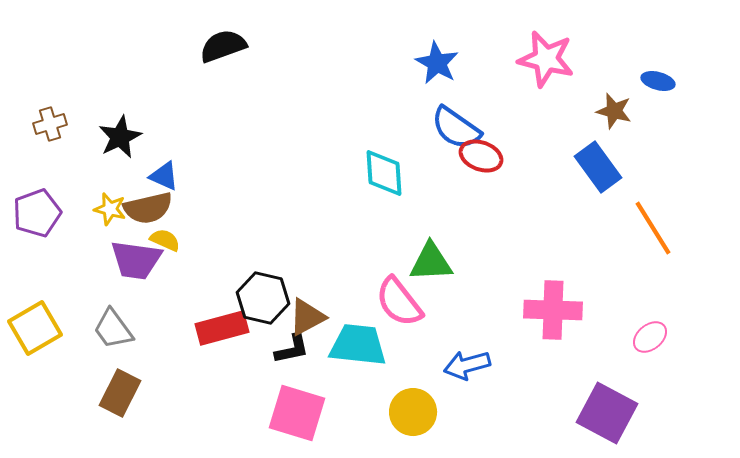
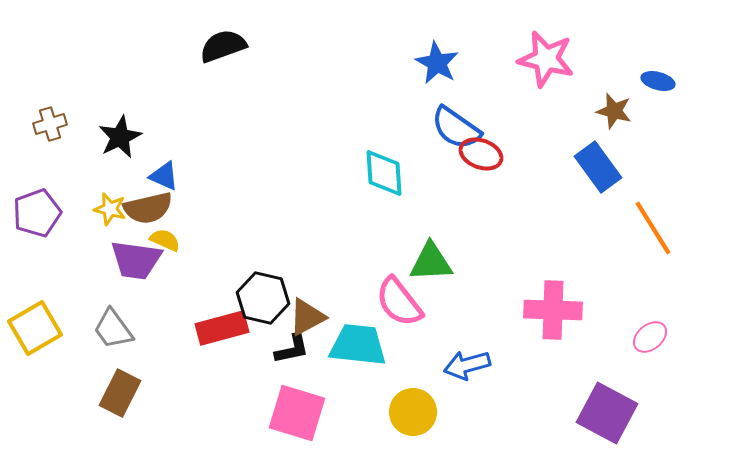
red ellipse: moved 2 px up
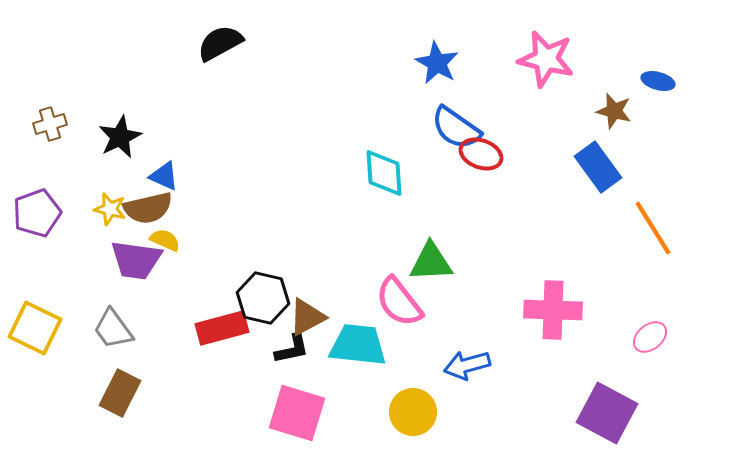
black semicircle: moved 3 px left, 3 px up; rotated 9 degrees counterclockwise
yellow square: rotated 34 degrees counterclockwise
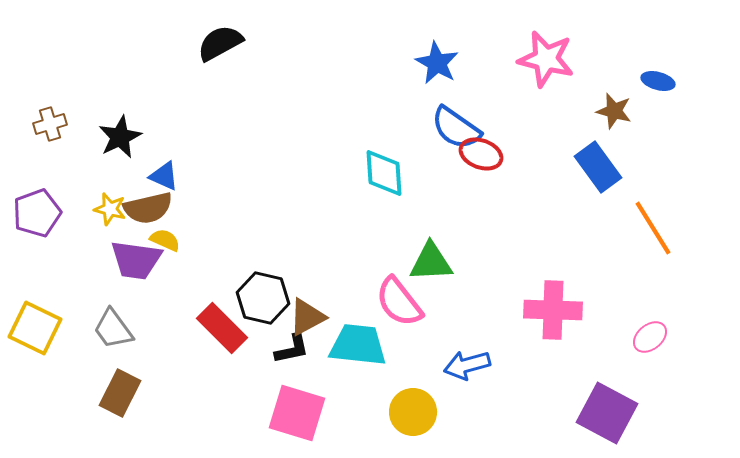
red rectangle: rotated 60 degrees clockwise
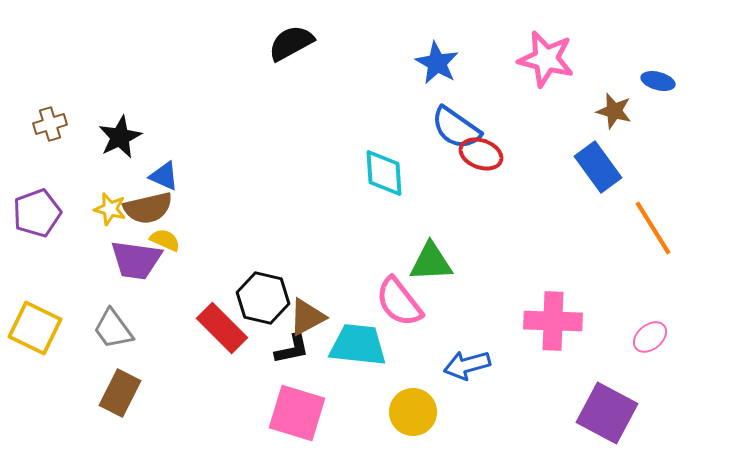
black semicircle: moved 71 px right
pink cross: moved 11 px down
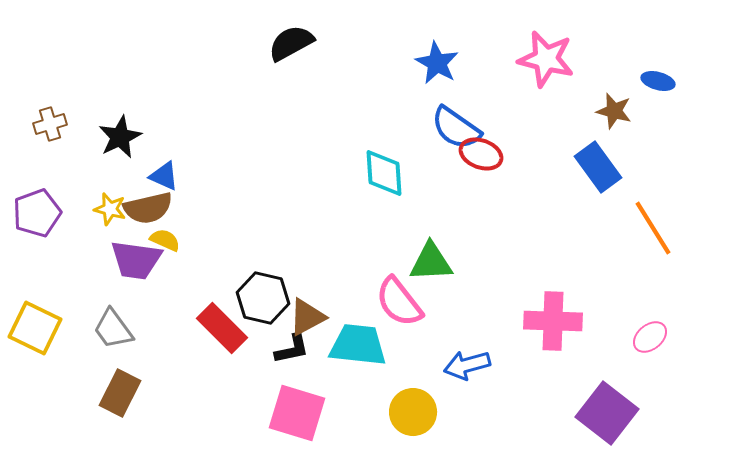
purple square: rotated 10 degrees clockwise
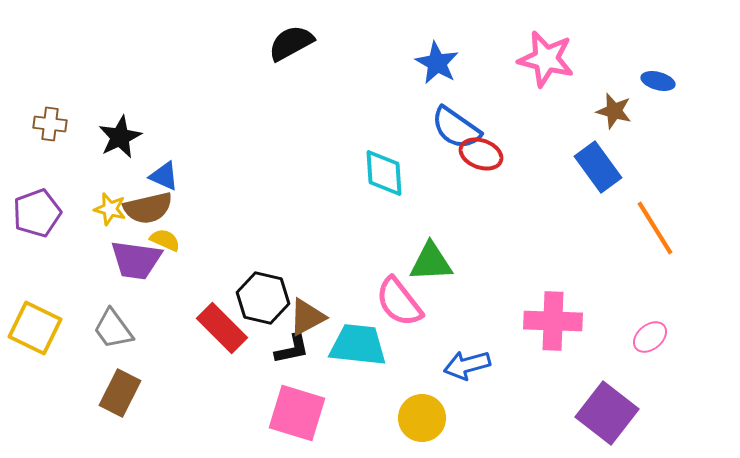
brown cross: rotated 24 degrees clockwise
orange line: moved 2 px right
yellow circle: moved 9 px right, 6 px down
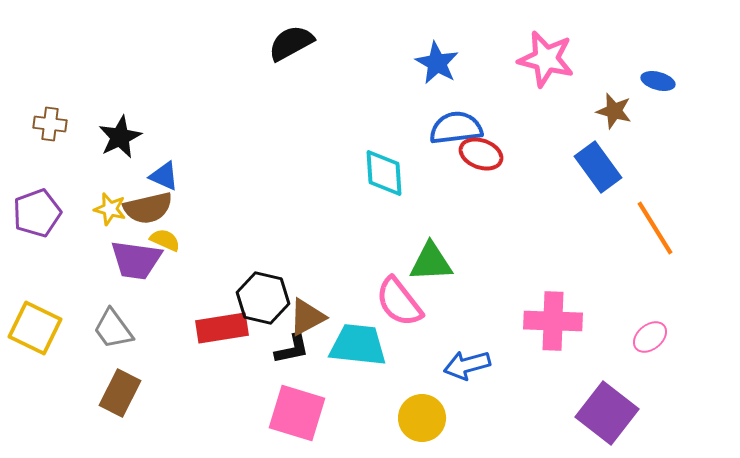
blue semicircle: rotated 138 degrees clockwise
red rectangle: rotated 54 degrees counterclockwise
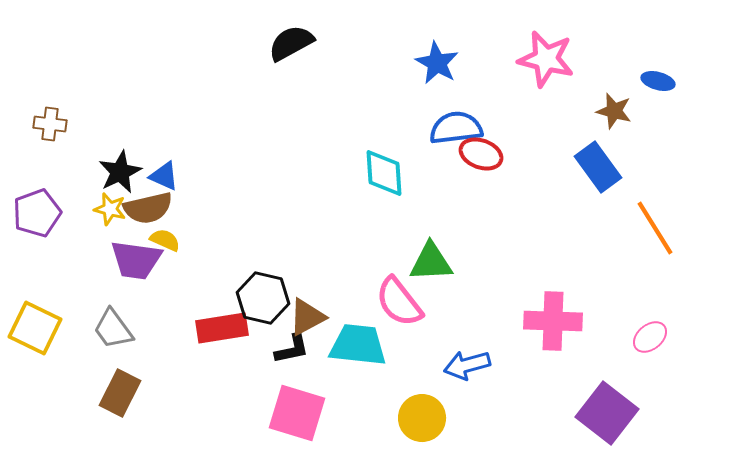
black star: moved 35 px down
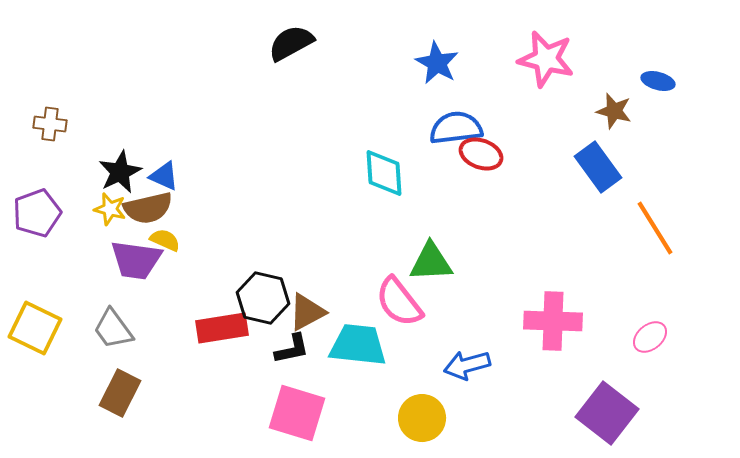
brown triangle: moved 5 px up
